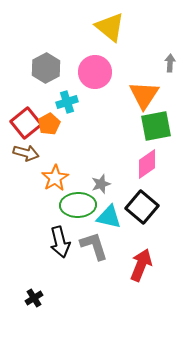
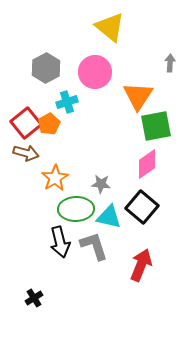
orange triangle: moved 6 px left, 1 px down
gray star: rotated 24 degrees clockwise
green ellipse: moved 2 px left, 4 px down
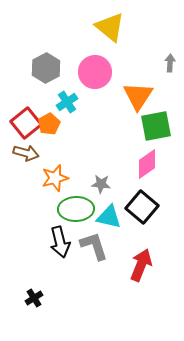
cyan cross: rotated 15 degrees counterclockwise
orange star: rotated 16 degrees clockwise
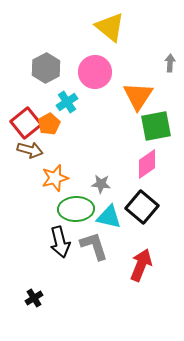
brown arrow: moved 4 px right, 3 px up
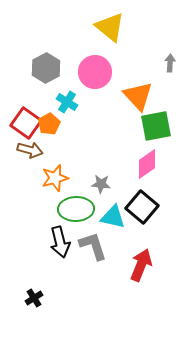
orange triangle: rotated 16 degrees counterclockwise
cyan cross: rotated 25 degrees counterclockwise
red square: rotated 16 degrees counterclockwise
cyan triangle: moved 4 px right
gray L-shape: moved 1 px left
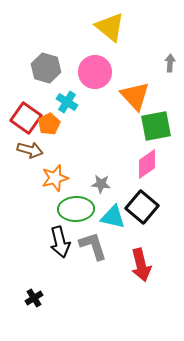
gray hexagon: rotated 16 degrees counterclockwise
orange triangle: moved 3 px left
red square: moved 5 px up
red arrow: rotated 144 degrees clockwise
